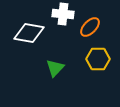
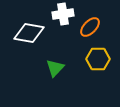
white cross: rotated 15 degrees counterclockwise
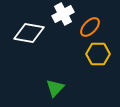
white cross: rotated 20 degrees counterclockwise
yellow hexagon: moved 5 px up
green triangle: moved 20 px down
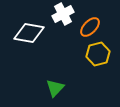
yellow hexagon: rotated 15 degrees counterclockwise
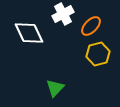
orange ellipse: moved 1 px right, 1 px up
white diamond: rotated 56 degrees clockwise
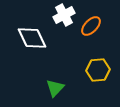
white cross: moved 1 px right, 1 px down
white diamond: moved 3 px right, 5 px down
yellow hexagon: moved 16 px down; rotated 10 degrees clockwise
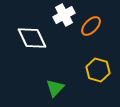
yellow hexagon: rotated 20 degrees clockwise
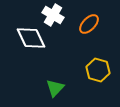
white cross: moved 11 px left; rotated 30 degrees counterclockwise
orange ellipse: moved 2 px left, 2 px up
white diamond: moved 1 px left
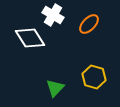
white diamond: moved 1 px left; rotated 8 degrees counterclockwise
yellow hexagon: moved 4 px left, 7 px down
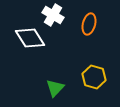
orange ellipse: rotated 30 degrees counterclockwise
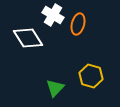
orange ellipse: moved 11 px left
white diamond: moved 2 px left
yellow hexagon: moved 3 px left, 1 px up
